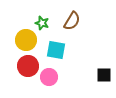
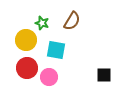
red circle: moved 1 px left, 2 px down
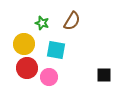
yellow circle: moved 2 px left, 4 px down
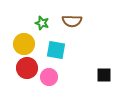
brown semicircle: rotated 60 degrees clockwise
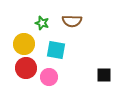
red circle: moved 1 px left
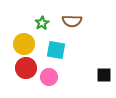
green star: rotated 24 degrees clockwise
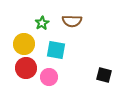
black square: rotated 14 degrees clockwise
